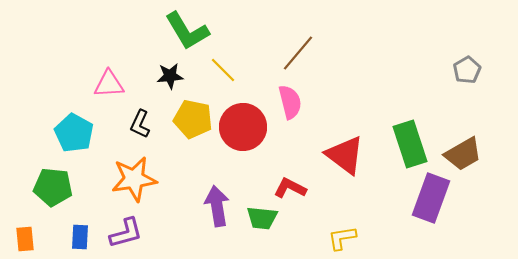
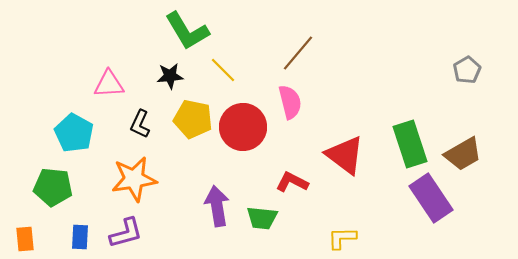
red L-shape: moved 2 px right, 6 px up
purple rectangle: rotated 54 degrees counterclockwise
yellow L-shape: rotated 8 degrees clockwise
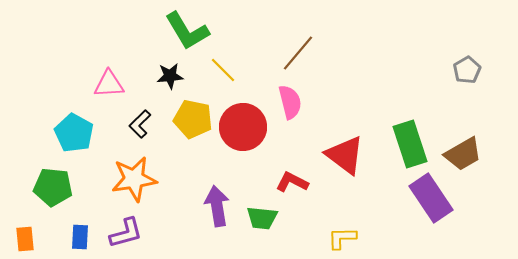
black L-shape: rotated 20 degrees clockwise
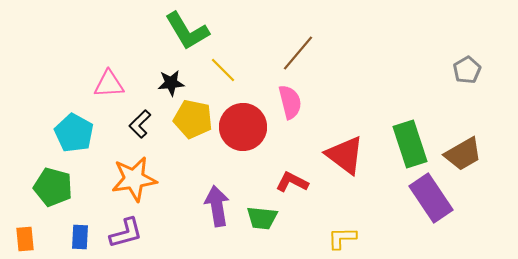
black star: moved 1 px right, 7 px down
green pentagon: rotated 9 degrees clockwise
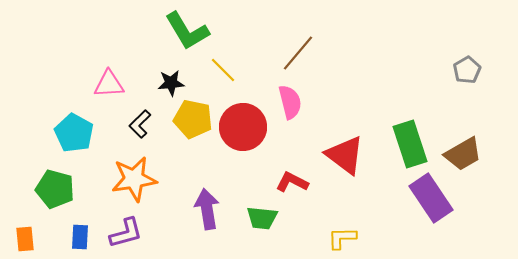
green pentagon: moved 2 px right, 2 px down
purple arrow: moved 10 px left, 3 px down
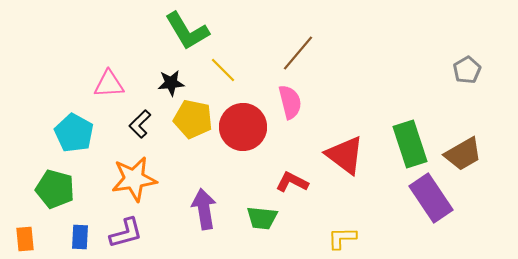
purple arrow: moved 3 px left
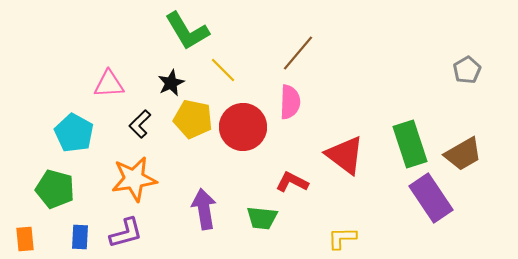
black star: rotated 20 degrees counterclockwise
pink semicircle: rotated 16 degrees clockwise
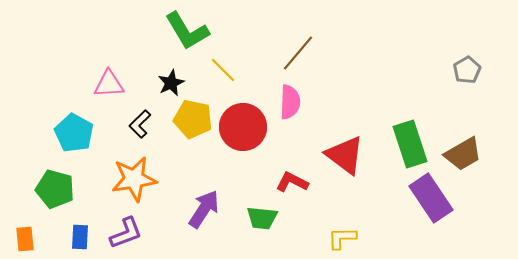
purple arrow: rotated 42 degrees clockwise
purple L-shape: rotated 6 degrees counterclockwise
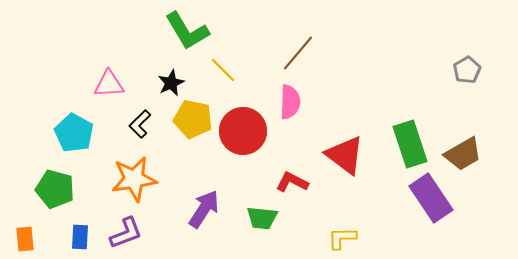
red circle: moved 4 px down
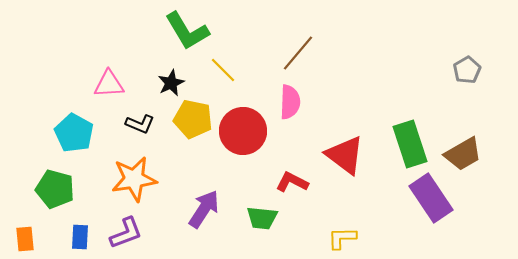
black L-shape: rotated 112 degrees counterclockwise
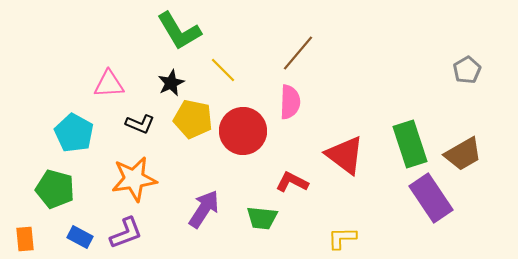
green L-shape: moved 8 px left
blue rectangle: rotated 65 degrees counterclockwise
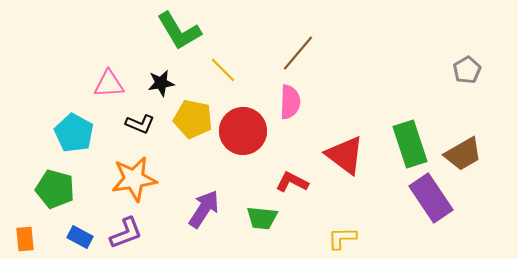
black star: moved 10 px left; rotated 16 degrees clockwise
